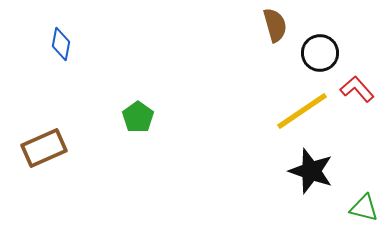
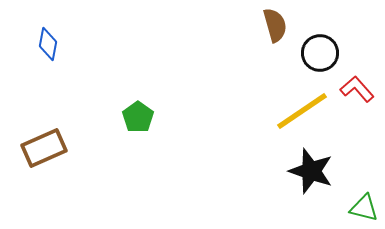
blue diamond: moved 13 px left
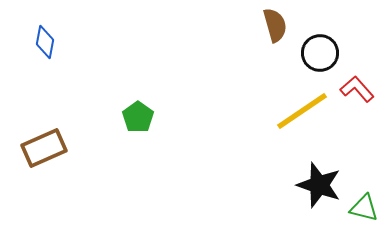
blue diamond: moved 3 px left, 2 px up
black star: moved 8 px right, 14 px down
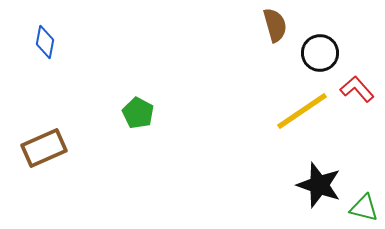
green pentagon: moved 4 px up; rotated 8 degrees counterclockwise
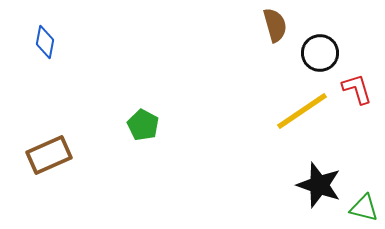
red L-shape: rotated 24 degrees clockwise
green pentagon: moved 5 px right, 12 px down
brown rectangle: moved 5 px right, 7 px down
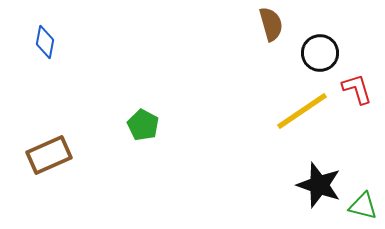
brown semicircle: moved 4 px left, 1 px up
green triangle: moved 1 px left, 2 px up
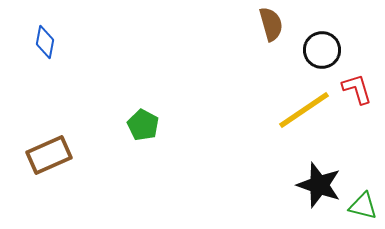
black circle: moved 2 px right, 3 px up
yellow line: moved 2 px right, 1 px up
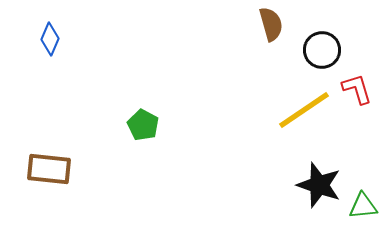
blue diamond: moved 5 px right, 3 px up; rotated 12 degrees clockwise
brown rectangle: moved 14 px down; rotated 30 degrees clockwise
green triangle: rotated 20 degrees counterclockwise
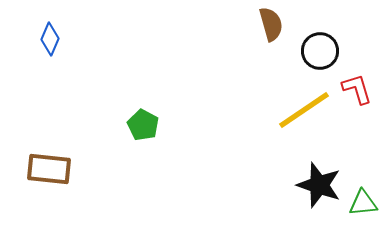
black circle: moved 2 px left, 1 px down
green triangle: moved 3 px up
